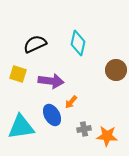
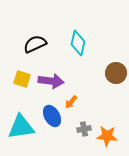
brown circle: moved 3 px down
yellow square: moved 4 px right, 5 px down
blue ellipse: moved 1 px down
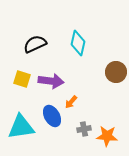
brown circle: moved 1 px up
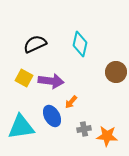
cyan diamond: moved 2 px right, 1 px down
yellow square: moved 2 px right, 1 px up; rotated 12 degrees clockwise
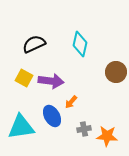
black semicircle: moved 1 px left
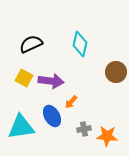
black semicircle: moved 3 px left
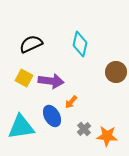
gray cross: rotated 32 degrees counterclockwise
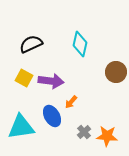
gray cross: moved 3 px down
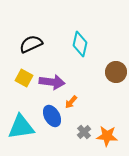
purple arrow: moved 1 px right, 1 px down
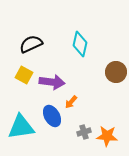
yellow square: moved 3 px up
gray cross: rotated 24 degrees clockwise
